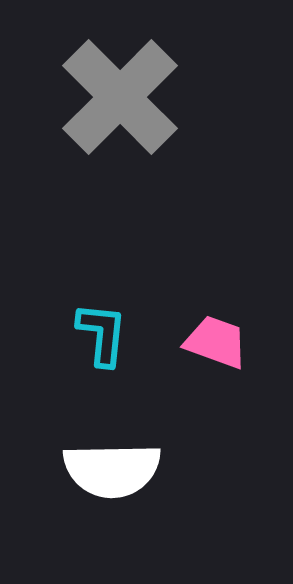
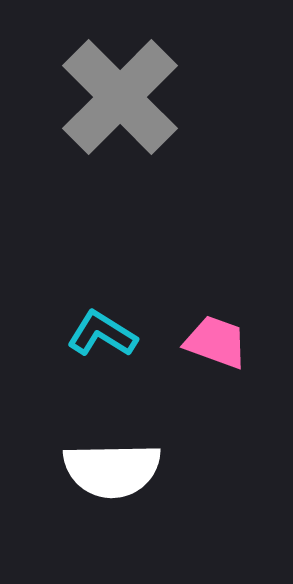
cyan L-shape: rotated 64 degrees counterclockwise
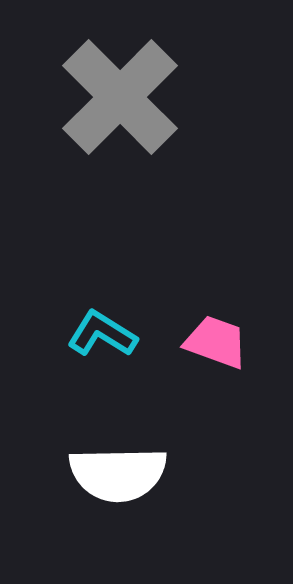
white semicircle: moved 6 px right, 4 px down
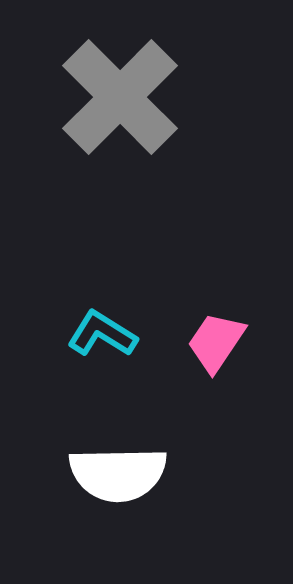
pink trapezoid: rotated 76 degrees counterclockwise
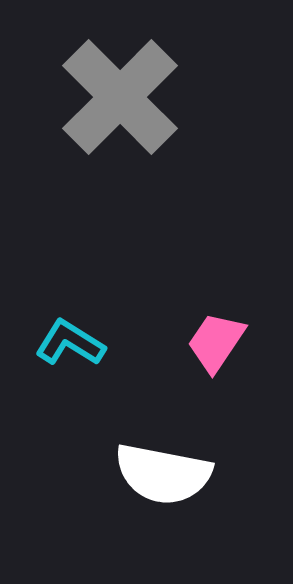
cyan L-shape: moved 32 px left, 9 px down
white semicircle: moved 45 px right; rotated 12 degrees clockwise
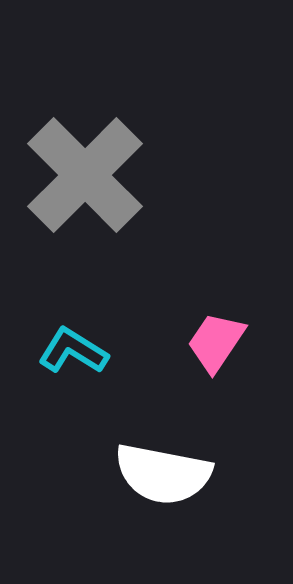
gray cross: moved 35 px left, 78 px down
cyan L-shape: moved 3 px right, 8 px down
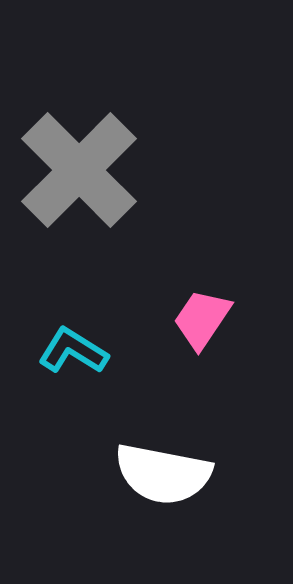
gray cross: moved 6 px left, 5 px up
pink trapezoid: moved 14 px left, 23 px up
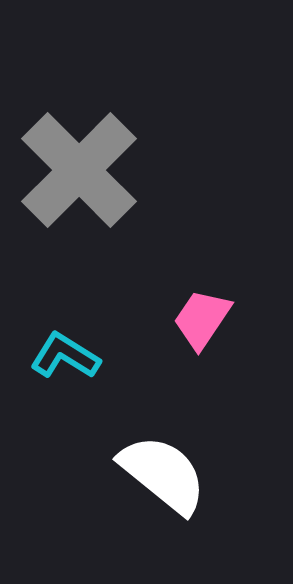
cyan L-shape: moved 8 px left, 5 px down
white semicircle: rotated 152 degrees counterclockwise
